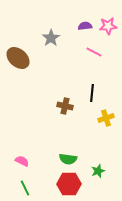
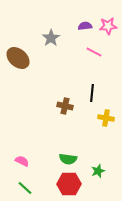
yellow cross: rotated 28 degrees clockwise
green line: rotated 21 degrees counterclockwise
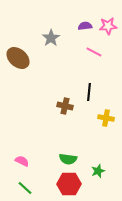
black line: moved 3 px left, 1 px up
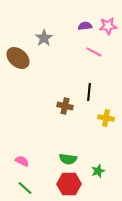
gray star: moved 7 px left
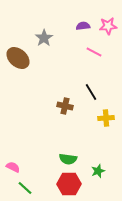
purple semicircle: moved 2 px left
black line: moved 2 px right; rotated 36 degrees counterclockwise
yellow cross: rotated 14 degrees counterclockwise
pink semicircle: moved 9 px left, 6 px down
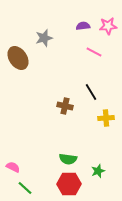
gray star: rotated 18 degrees clockwise
brown ellipse: rotated 15 degrees clockwise
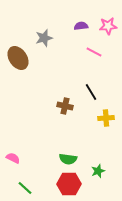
purple semicircle: moved 2 px left
pink semicircle: moved 9 px up
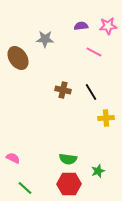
gray star: moved 1 px right, 1 px down; rotated 18 degrees clockwise
brown cross: moved 2 px left, 16 px up
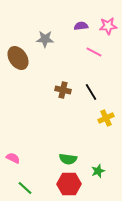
yellow cross: rotated 21 degrees counterclockwise
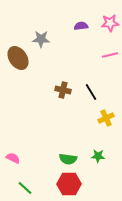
pink star: moved 2 px right, 3 px up
gray star: moved 4 px left
pink line: moved 16 px right, 3 px down; rotated 42 degrees counterclockwise
green star: moved 15 px up; rotated 24 degrees clockwise
